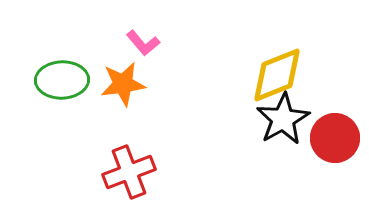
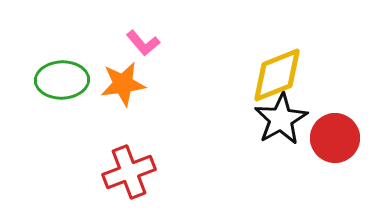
black star: moved 2 px left
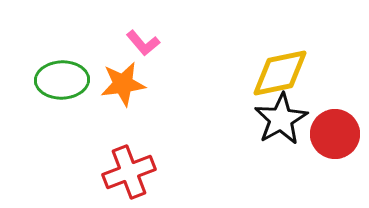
yellow diamond: moved 3 px right, 2 px up; rotated 10 degrees clockwise
red circle: moved 4 px up
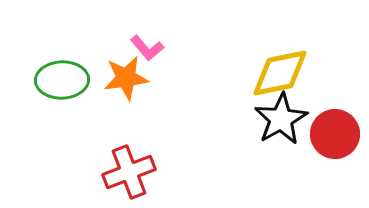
pink L-shape: moved 4 px right, 5 px down
orange star: moved 3 px right, 6 px up
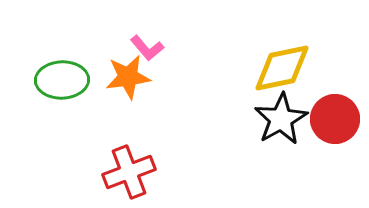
yellow diamond: moved 2 px right, 5 px up
orange star: moved 2 px right, 1 px up
red circle: moved 15 px up
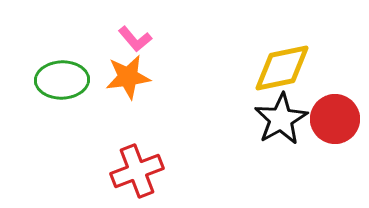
pink L-shape: moved 12 px left, 9 px up
red cross: moved 8 px right, 1 px up
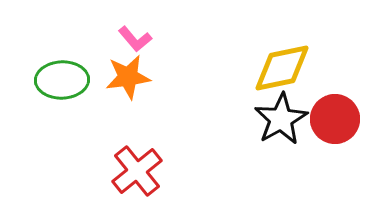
red cross: rotated 18 degrees counterclockwise
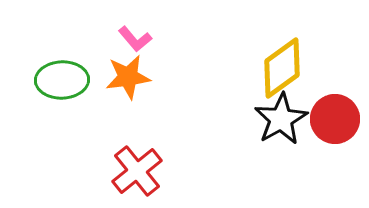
yellow diamond: rotated 24 degrees counterclockwise
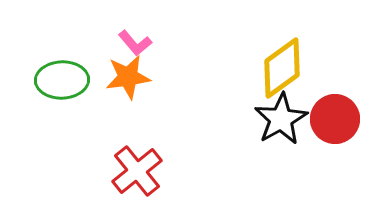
pink L-shape: moved 4 px down
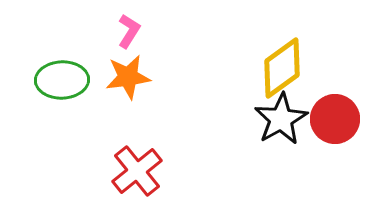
pink L-shape: moved 6 px left, 12 px up; rotated 108 degrees counterclockwise
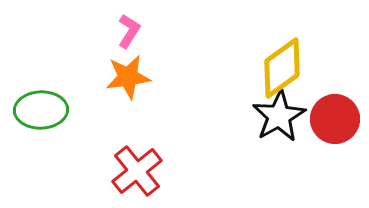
green ellipse: moved 21 px left, 30 px down
black star: moved 2 px left, 3 px up
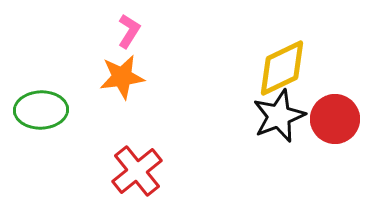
yellow diamond: rotated 10 degrees clockwise
orange star: moved 6 px left
black star: rotated 8 degrees clockwise
